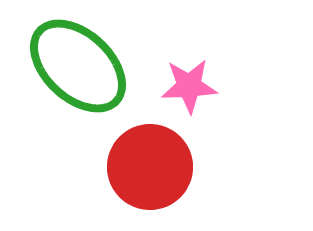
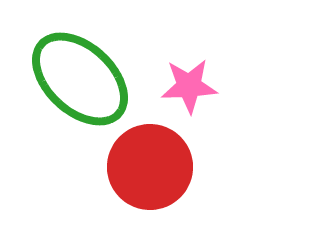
green ellipse: moved 2 px right, 13 px down
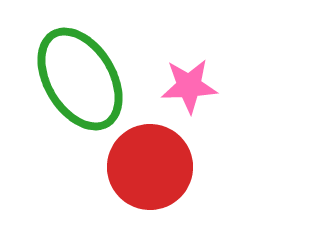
green ellipse: rotated 16 degrees clockwise
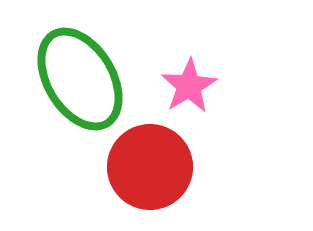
pink star: rotated 28 degrees counterclockwise
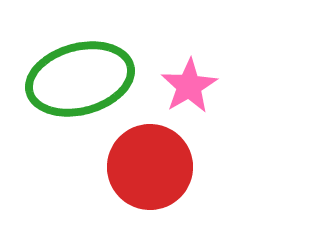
green ellipse: rotated 74 degrees counterclockwise
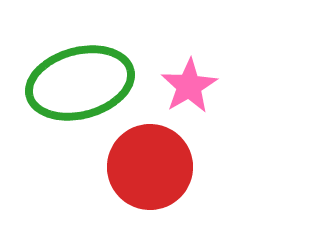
green ellipse: moved 4 px down
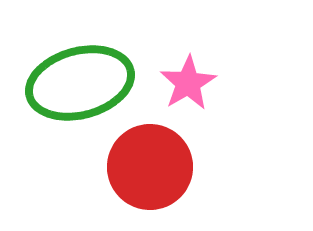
pink star: moved 1 px left, 3 px up
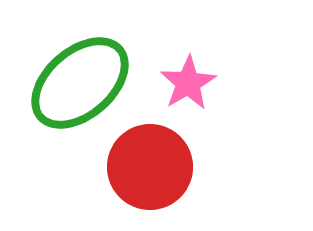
green ellipse: rotated 26 degrees counterclockwise
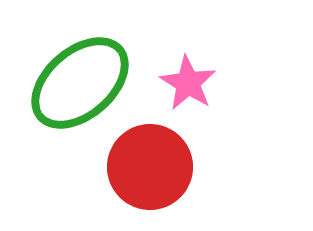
pink star: rotated 10 degrees counterclockwise
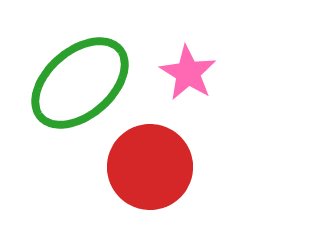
pink star: moved 10 px up
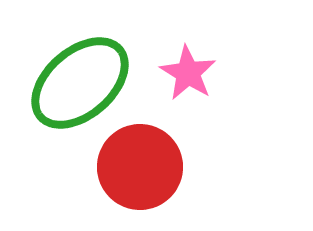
red circle: moved 10 px left
